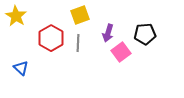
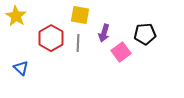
yellow square: rotated 30 degrees clockwise
purple arrow: moved 4 px left
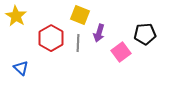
yellow square: rotated 12 degrees clockwise
purple arrow: moved 5 px left
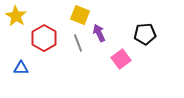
purple arrow: rotated 138 degrees clockwise
red hexagon: moved 7 px left
gray line: rotated 24 degrees counterclockwise
pink square: moved 7 px down
blue triangle: rotated 42 degrees counterclockwise
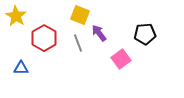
purple arrow: rotated 12 degrees counterclockwise
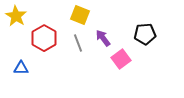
purple arrow: moved 4 px right, 5 px down
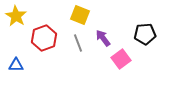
red hexagon: rotated 10 degrees clockwise
blue triangle: moved 5 px left, 3 px up
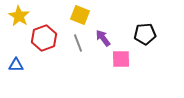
yellow star: moved 3 px right
pink square: rotated 36 degrees clockwise
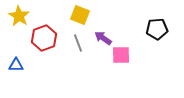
black pentagon: moved 12 px right, 5 px up
purple arrow: rotated 18 degrees counterclockwise
pink square: moved 4 px up
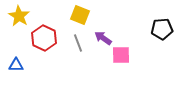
black pentagon: moved 5 px right
red hexagon: rotated 15 degrees counterclockwise
